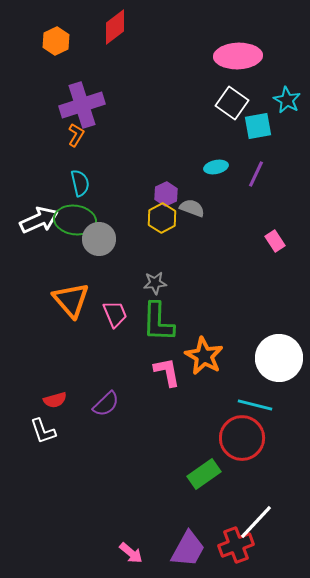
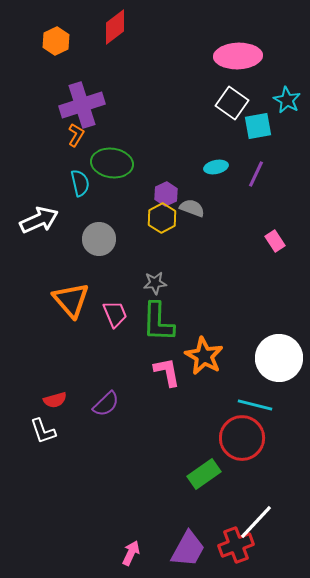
green ellipse: moved 37 px right, 57 px up
pink arrow: rotated 105 degrees counterclockwise
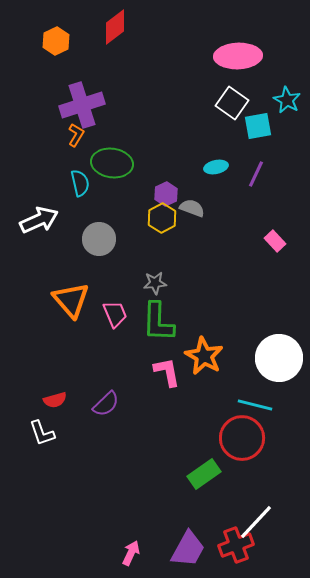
pink rectangle: rotated 10 degrees counterclockwise
white L-shape: moved 1 px left, 2 px down
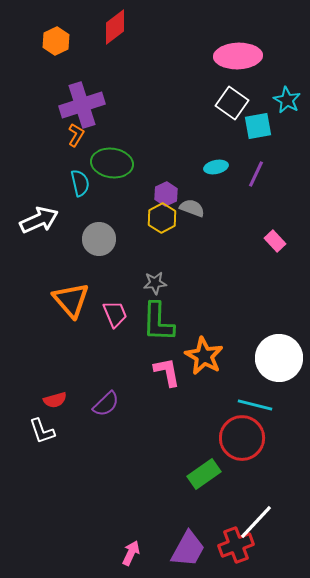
white L-shape: moved 2 px up
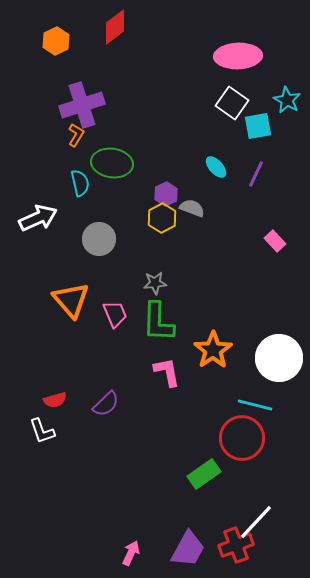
cyan ellipse: rotated 60 degrees clockwise
white arrow: moved 1 px left, 2 px up
orange star: moved 9 px right, 6 px up; rotated 9 degrees clockwise
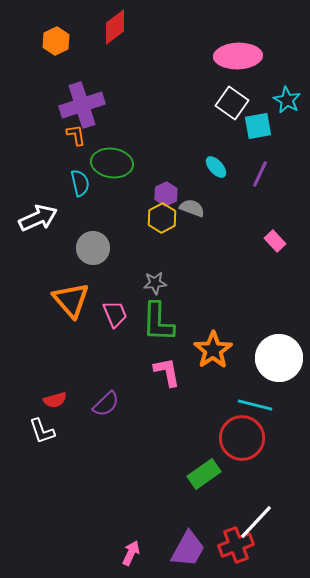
orange L-shape: rotated 40 degrees counterclockwise
purple line: moved 4 px right
gray circle: moved 6 px left, 9 px down
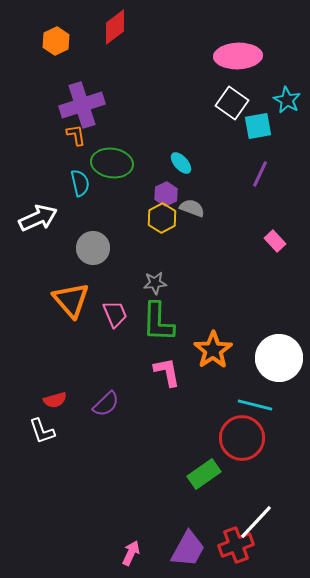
cyan ellipse: moved 35 px left, 4 px up
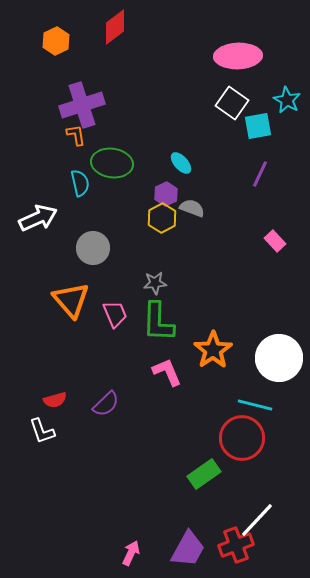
pink L-shape: rotated 12 degrees counterclockwise
white line: moved 1 px right, 2 px up
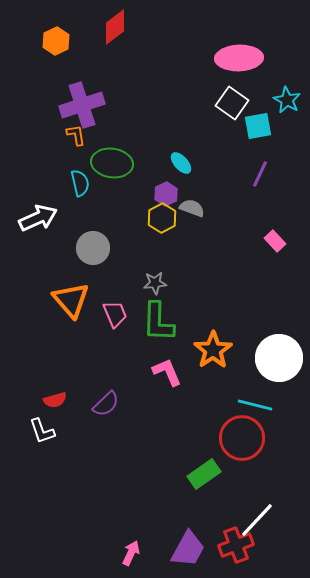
pink ellipse: moved 1 px right, 2 px down
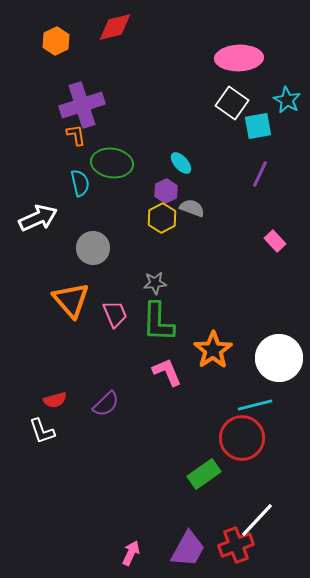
red diamond: rotated 24 degrees clockwise
purple hexagon: moved 3 px up
cyan line: rotated 28 degrees counterclockwise
